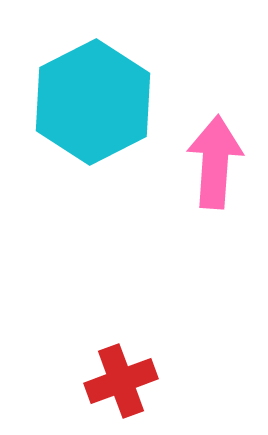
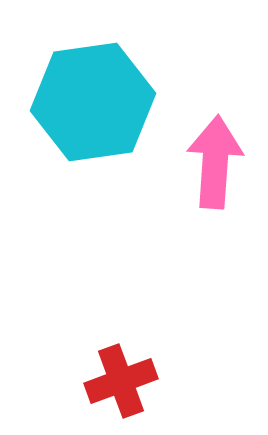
cyan hexagon: rotated 19 degrees clockwise
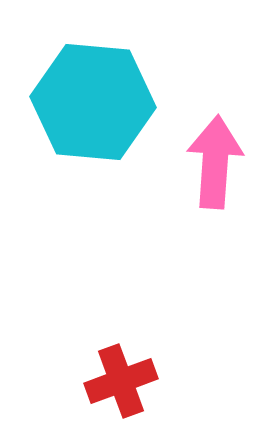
cyan hexagon: rotated 13 degrees clockwise
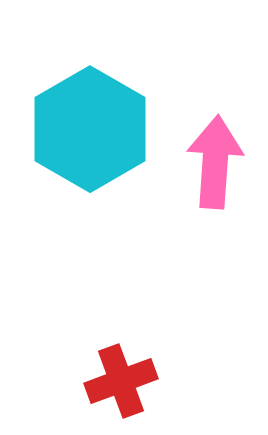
cyan hexagon: moved 3 px left, 27 px down; rotated 25 degrees clockwise
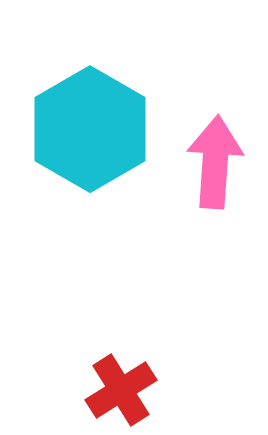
red cross: moved 9 px down; rotated 12 degrees counterclockwise
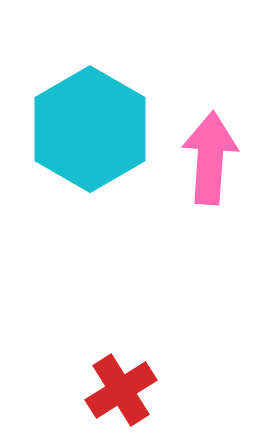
pink arrow: moved 5 px left, 4 px up
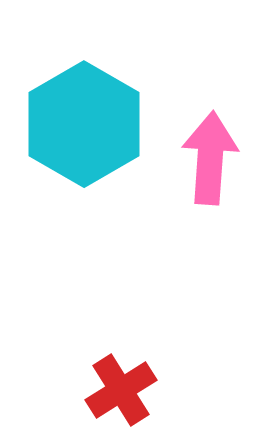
cyan hexagon: moved 6 px left, 5 px up
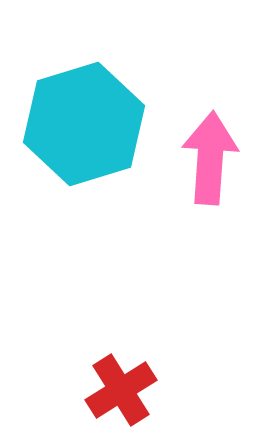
cyan hexagon: rotated 13 degrees clockwise
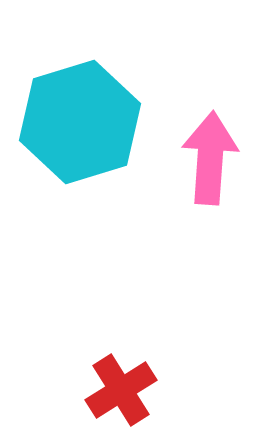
cyan hexagon: moved 4 px left, 2 px up
